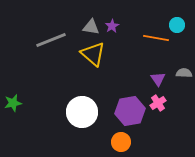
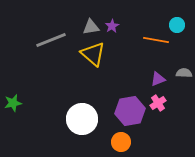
gray triangle: rotated 18 degrees counterclockwise
orange line: moved 2 px down
purple triangle: rotated 42 degrees clockwise
white circle: moved 7 px down
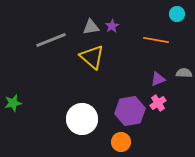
cyan circle: moved 11 px up
yellow triangle: moved 1 px left, 3 px down
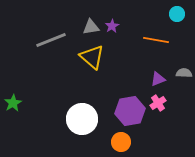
green star: rotated 18 degrees counterclockwise
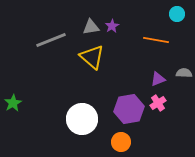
purple hexagon: moved 1 px left, 2 px up
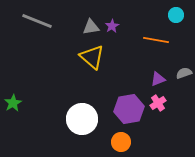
cyan circle: moved 1 px left, 1 px down
gray line: moved 14 px left, 19 px up; rotated 44 degrees clockwise
gray semicircle: rotated 21 degrees counterclockwise
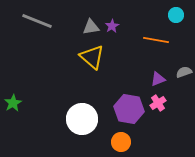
gray semicircle: moved 1 px up
purple hexagon: rotated 20 degrees clockwise
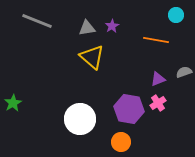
gray triangle: moved 4 px left, 1 px down
white circle: moved 2 px left
